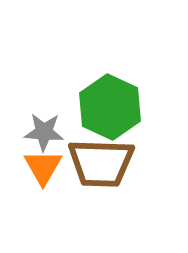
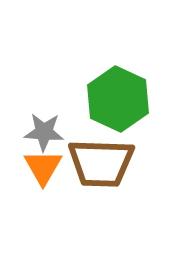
green hexagon: moved 8 px right, 8 px up
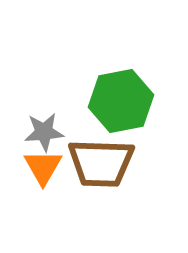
green hexagon: moved 3 px right, 2 px down; rotated 24 degrees clockwise
gray star: rotated 9 degrees counterclockwise
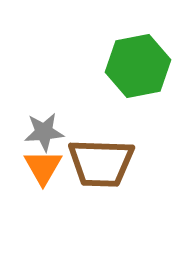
green hexagon: moved 17 px right, 35 px up
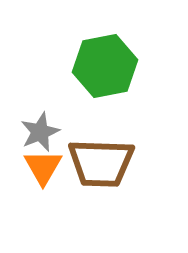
green hexagon: moved 33 px left
gray star: moved 4 px left; rotated 18 degrees counterclockwise
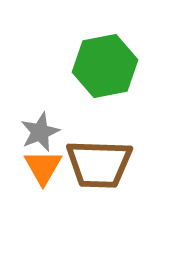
brown trapezoid: moved 2 px left, 1 px down
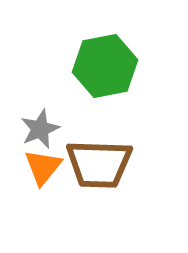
gray star: moved 3 px up
orange triangle: rotated 9 degrees clockwise
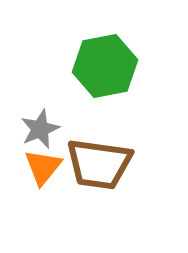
brown trapezoid: rotated 6 degrees clockwise
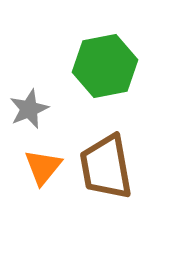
gray star: moved 11 px left, 20 px up
brown trapezoid: moved 7 px right, 3 px down; rotated 72 degrees clockwise
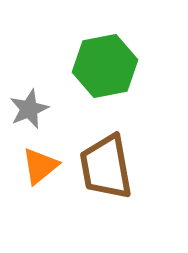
orange triangle: moved 3 px left, 1 px up; rotated 12 degrees clockwise
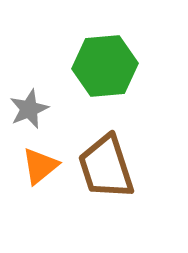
green hexagon: rotated 6 degrees clockwise
brown trapezoid: rotated 8 degrees counterclockwise
